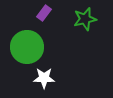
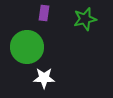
purple rectangle: rotated 28 degrees counterclockwise
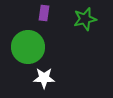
green circle: moved 1 px right
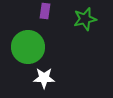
purple rectangle: moved 1 px right, 2 px up
